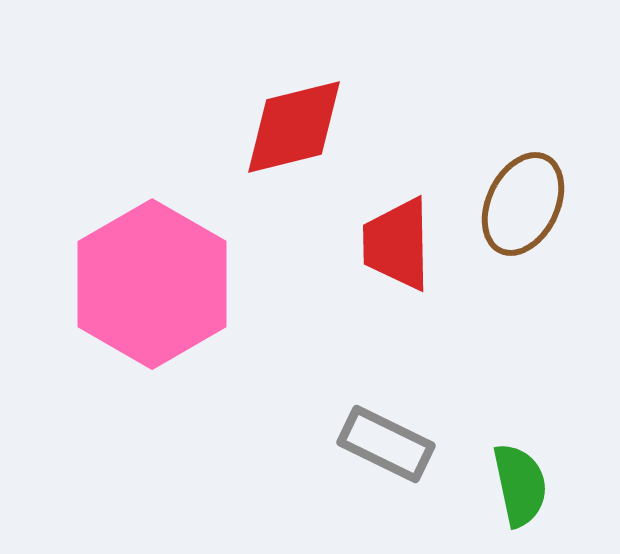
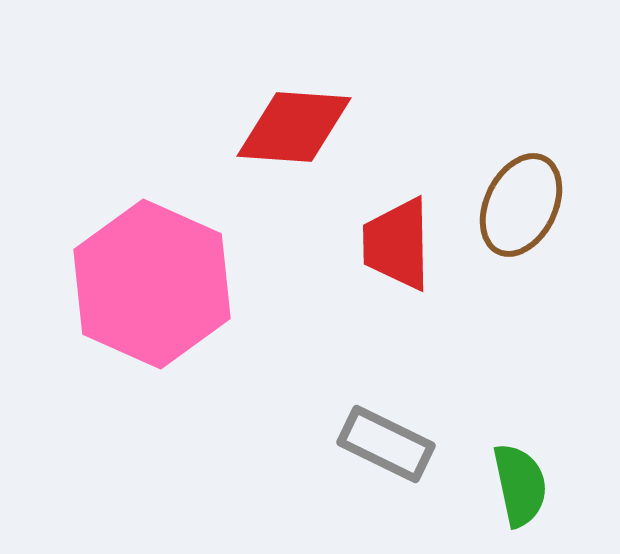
red diamond: rotated 18 degrees clockwise
brown ellipse: moved 2 px left, 1 px down
pink hexagon: rotated 6 degrees counterclockwise
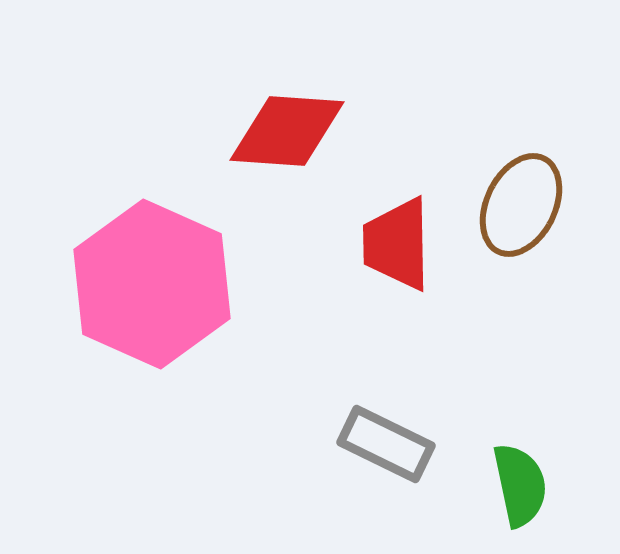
red diamond: moved 7 px left, 4 px down
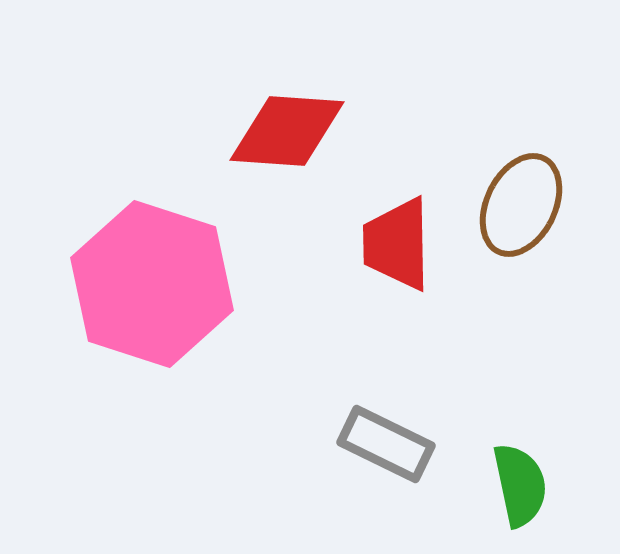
pink hexagon: rotated 6 degrees counterclockwise
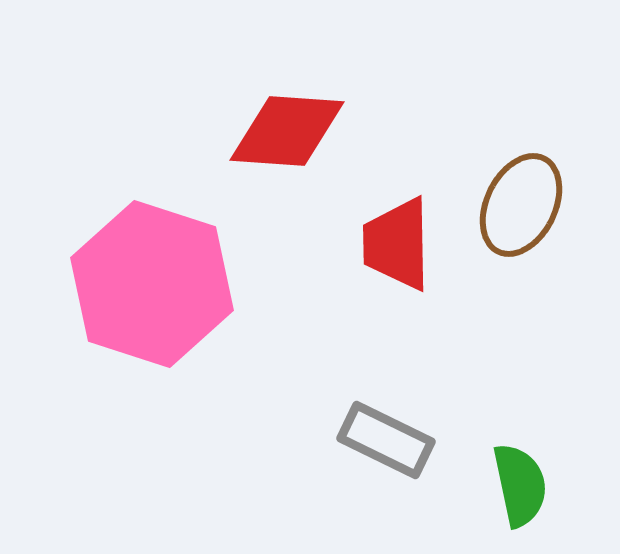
gray rectangle: moved 4 px up
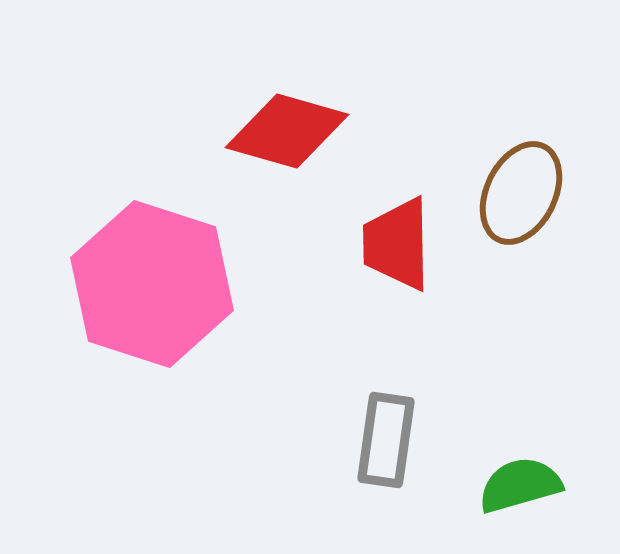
red diamond: rotated 12 degrees clockwise
brown ellipse: moved 12 px up
gray rectangle: rotated 72 degrees clockwise
green semicircle: rotated 94 degrees counterclockwise
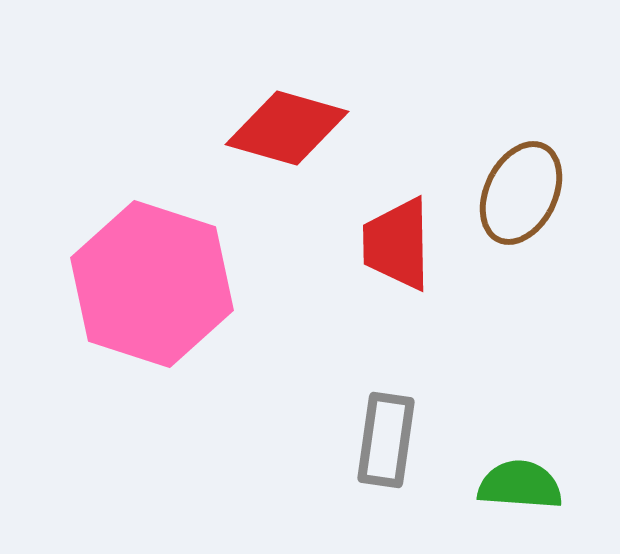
red diamond: moved 3 px up
green semicircle: rotated 20 degrees clockwise
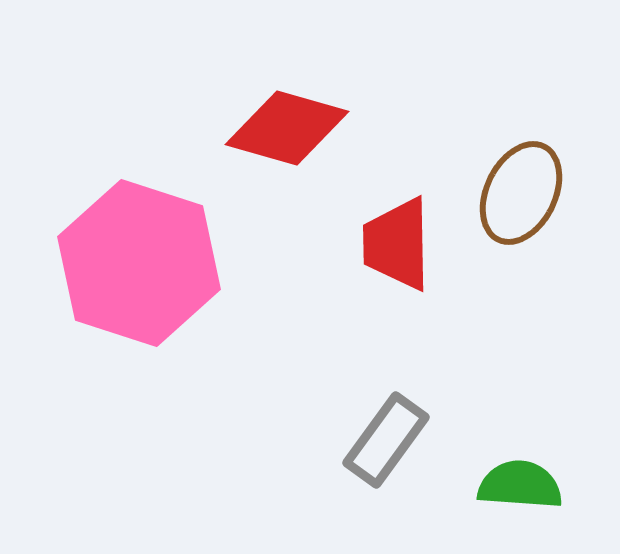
pink hexagon: moved 13 px left, 21 px up
gray rectangle: rotated 28 degrees clockwise
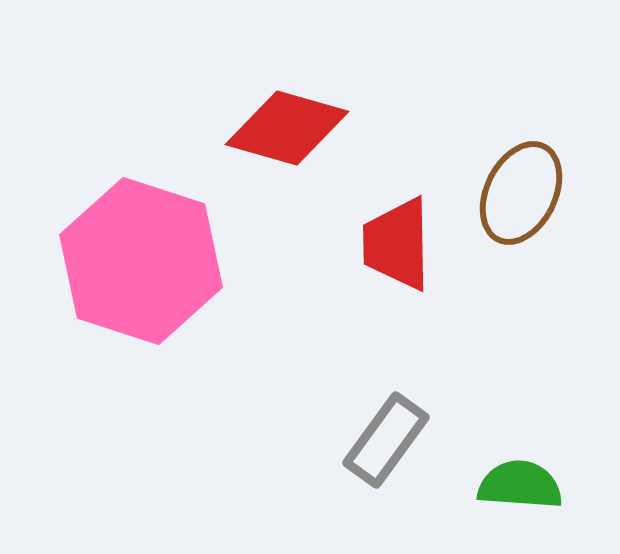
pink hexagon: moved 2 px right, 2 px up
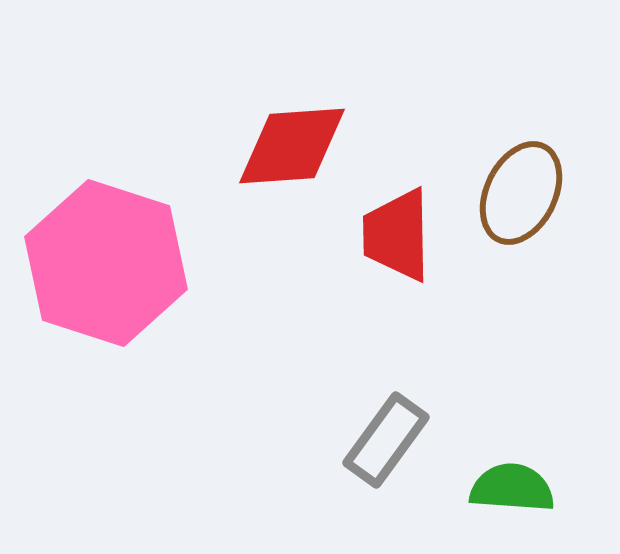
red diamond: moved 5 px right, 18 px down; rotated 20 degrees counterclockwise
red trapezoid: moved 9 px up
pink hexagon: moved 35 px left, 2 px down
green semicircle: moved 8 px left, 3 px down
